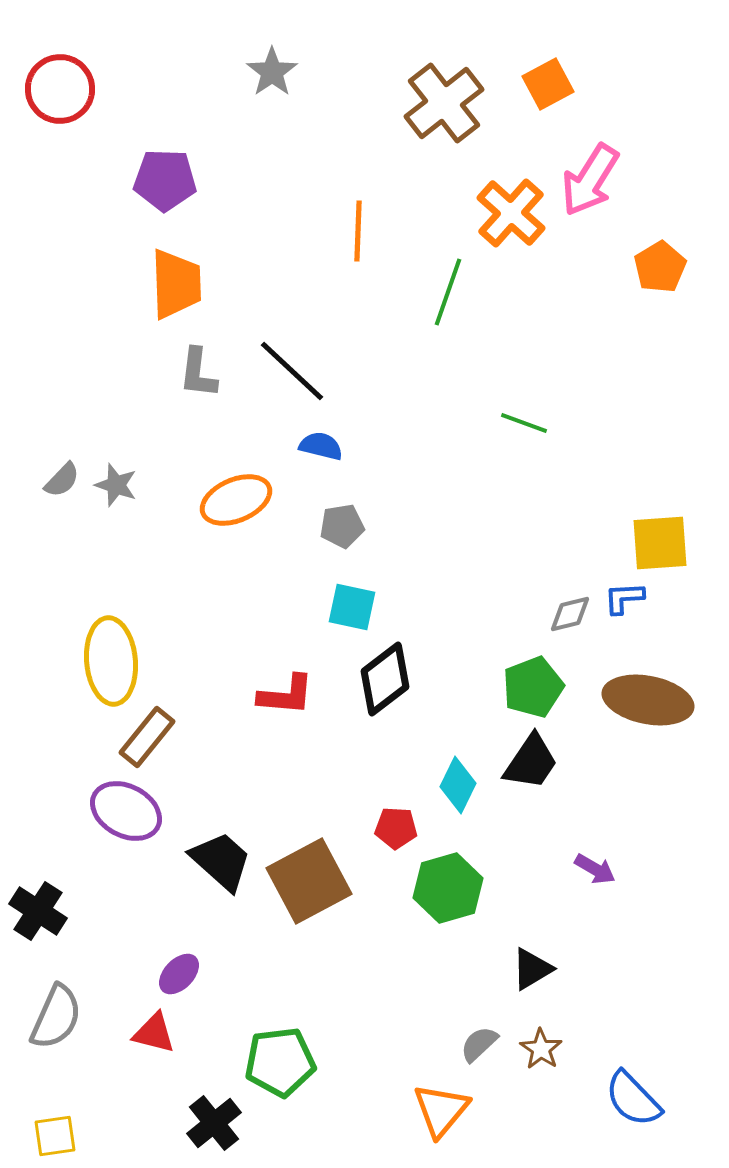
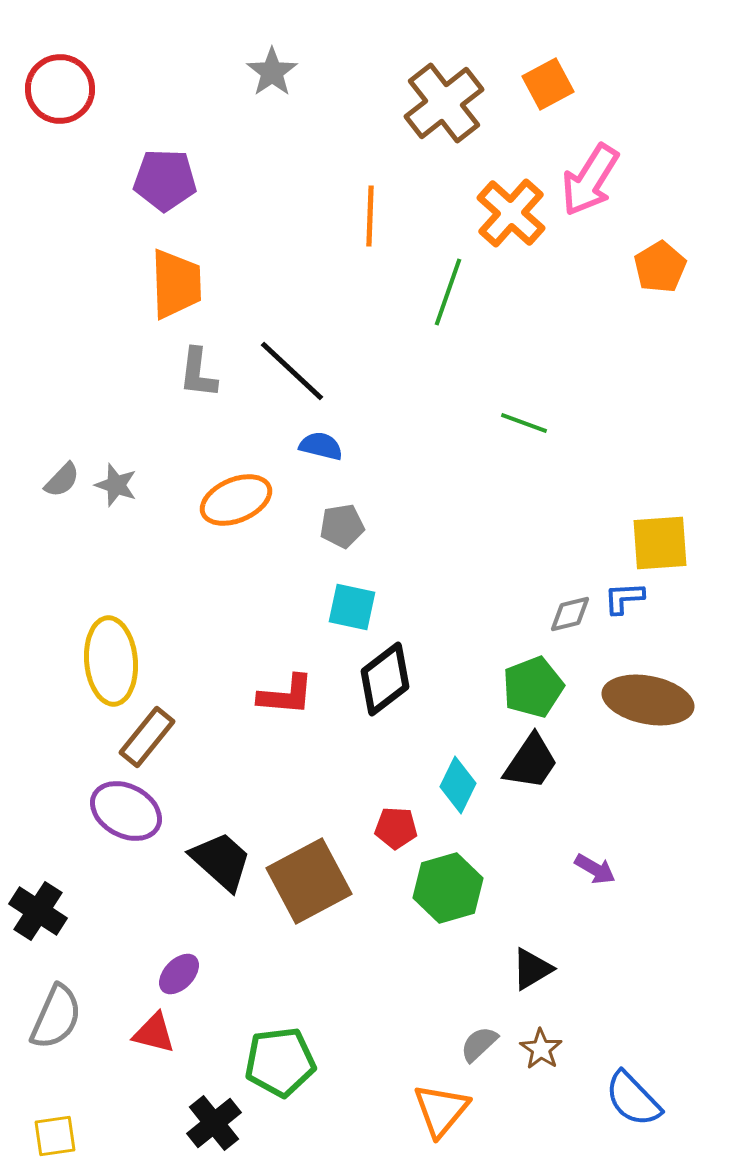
orange line at (358, 231): moved 12 px right, 15 px up
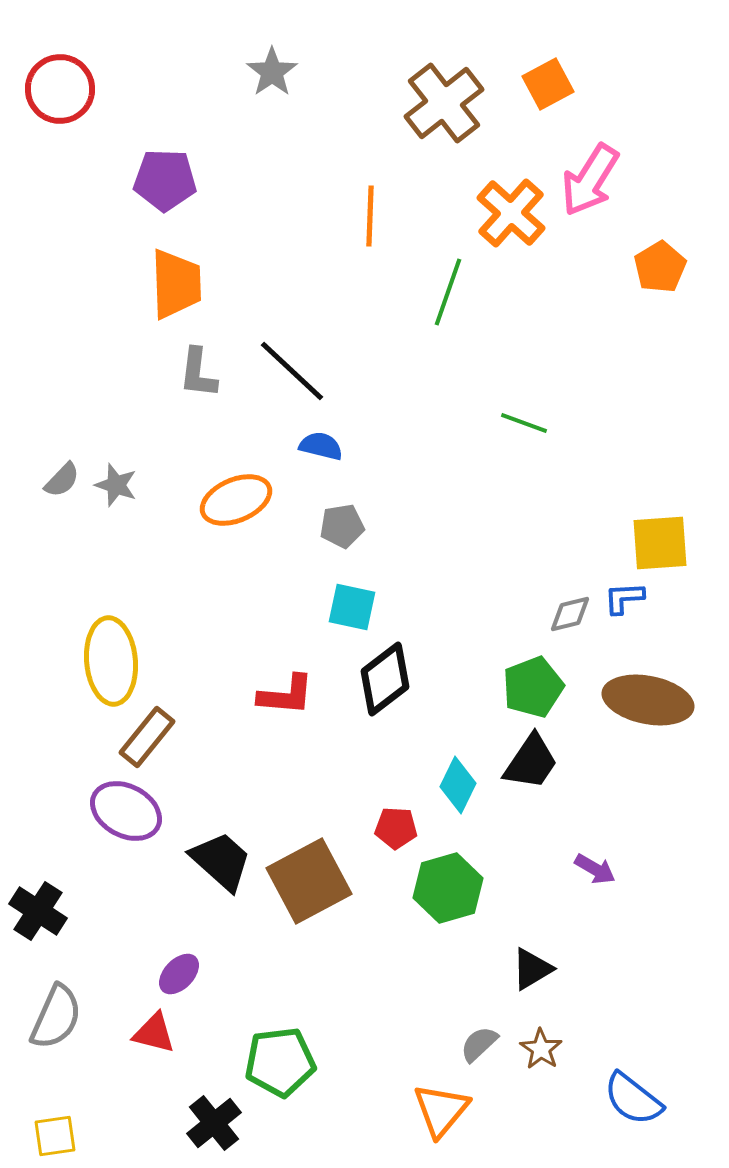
blue semicircle at (633, 1099): rotated 8 degrees counterclockwise
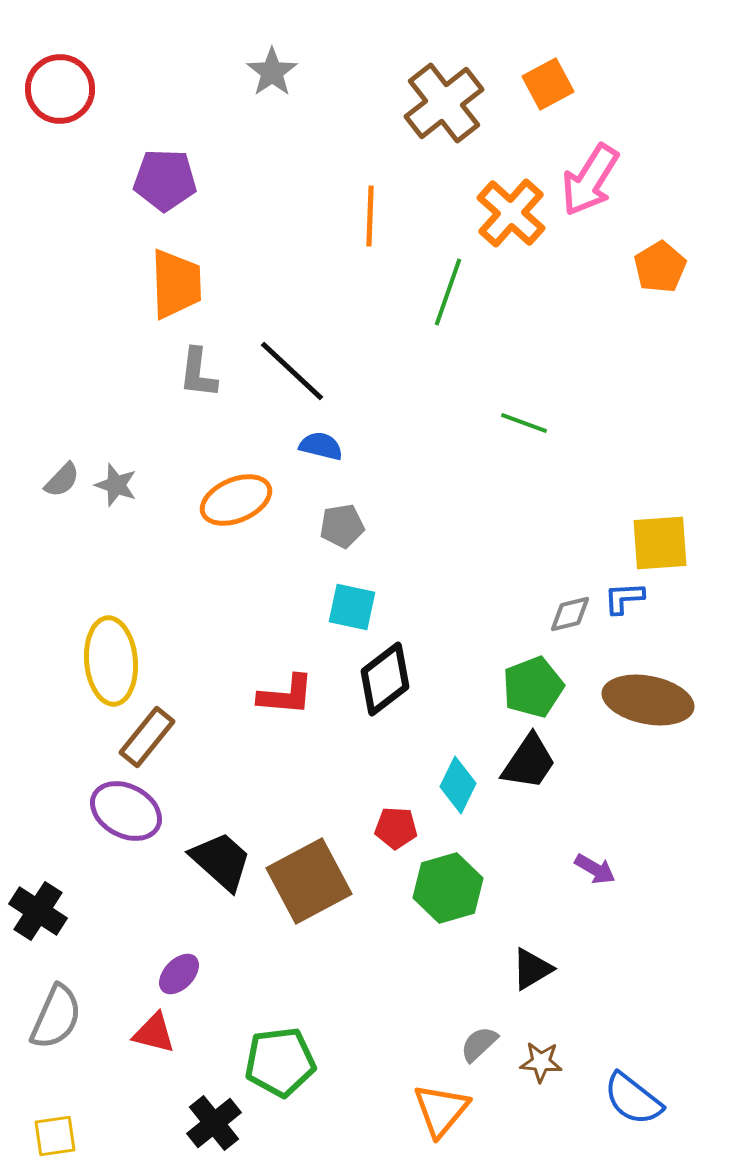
black trapezoid at (531, 762): moved 2 px left
brown star at (541, 1049): moved 13 px down; rotated 30 degrees counterclockwise
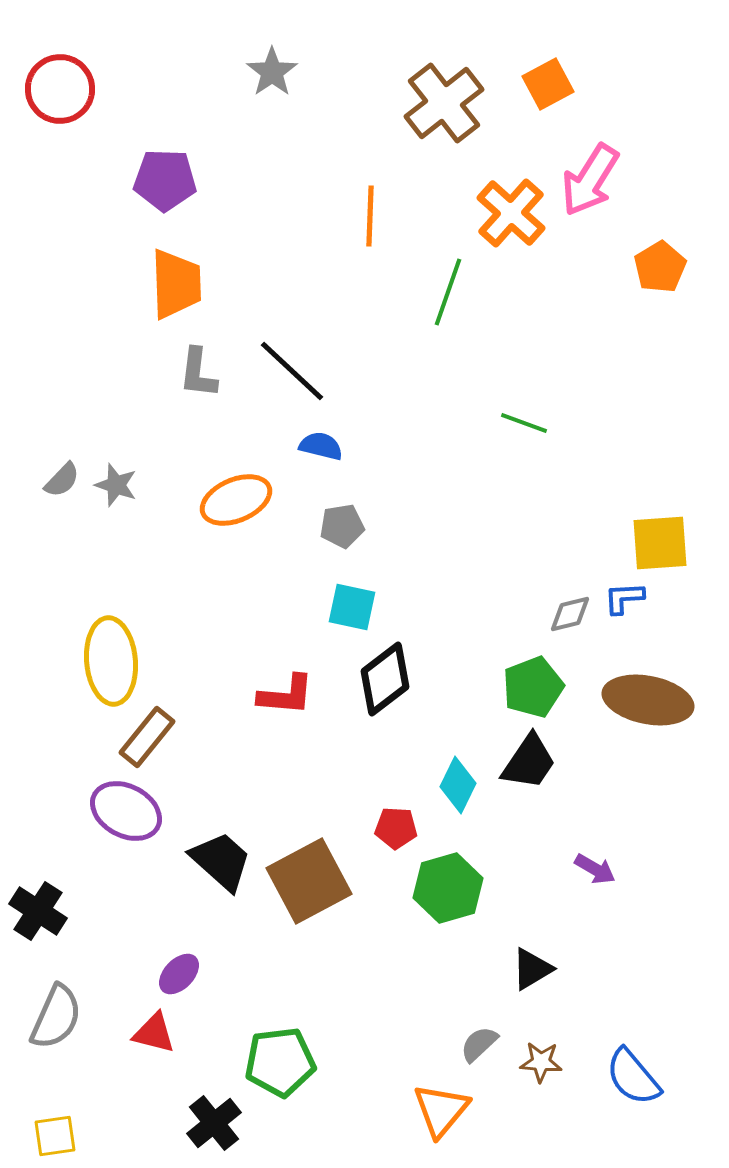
blue semicircle at (633, 1099): moved 22 px up; rotated 12 degrees clockwise
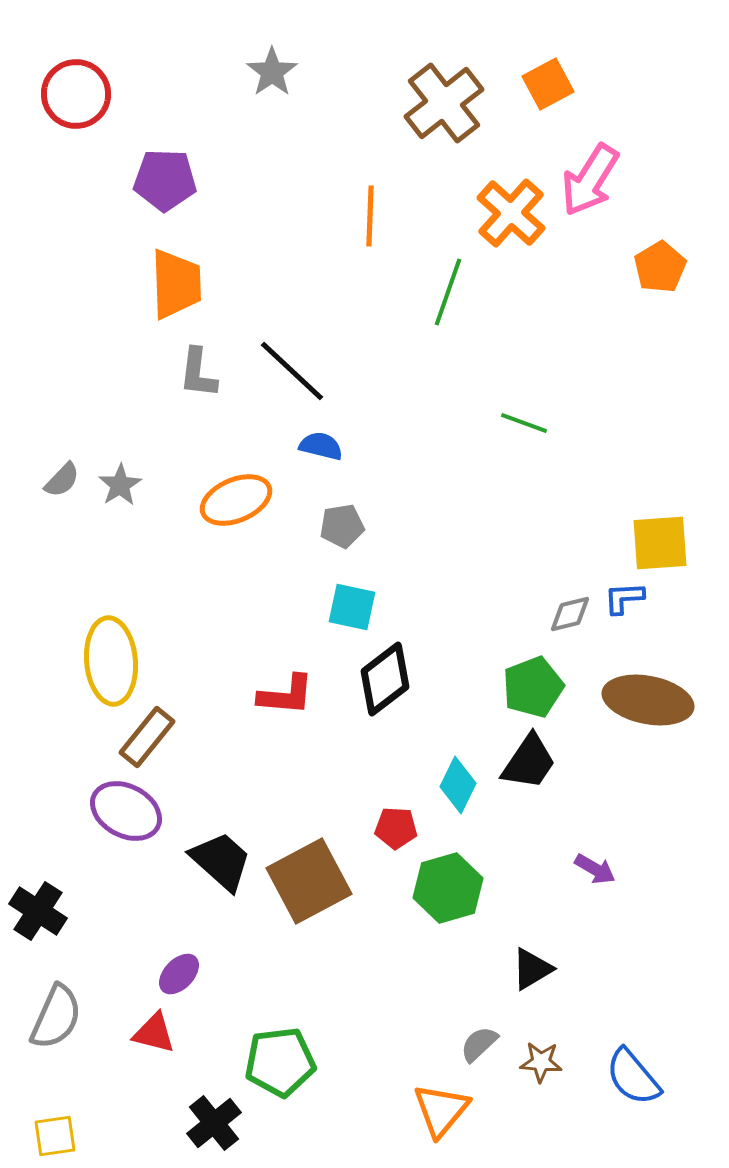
red circle at (60, 89): moved 16 px right, 5 px down
gray star at (116, 485): moved 4 px right; rotated 21 degrees clockwise
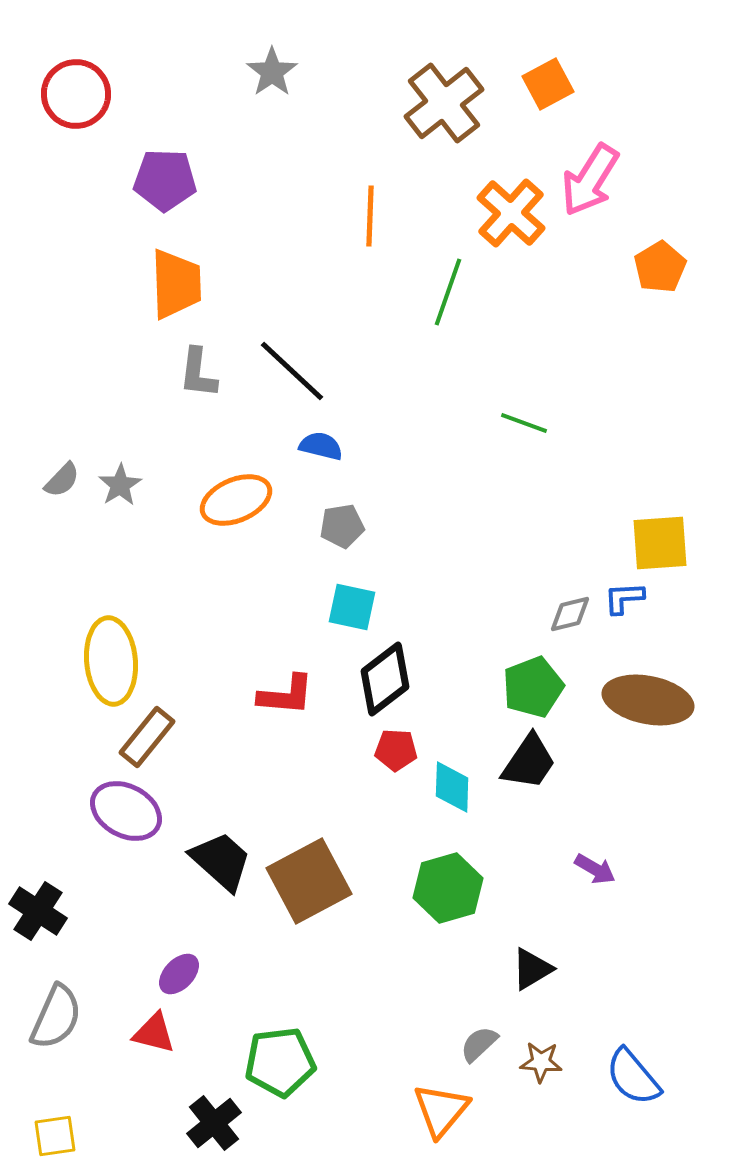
cyan diamond at (458, 785): moved 6 px left, 2 px down; rotated 24 degrees counterclockwise
red pentagon at (396, 828): moved 78 px up
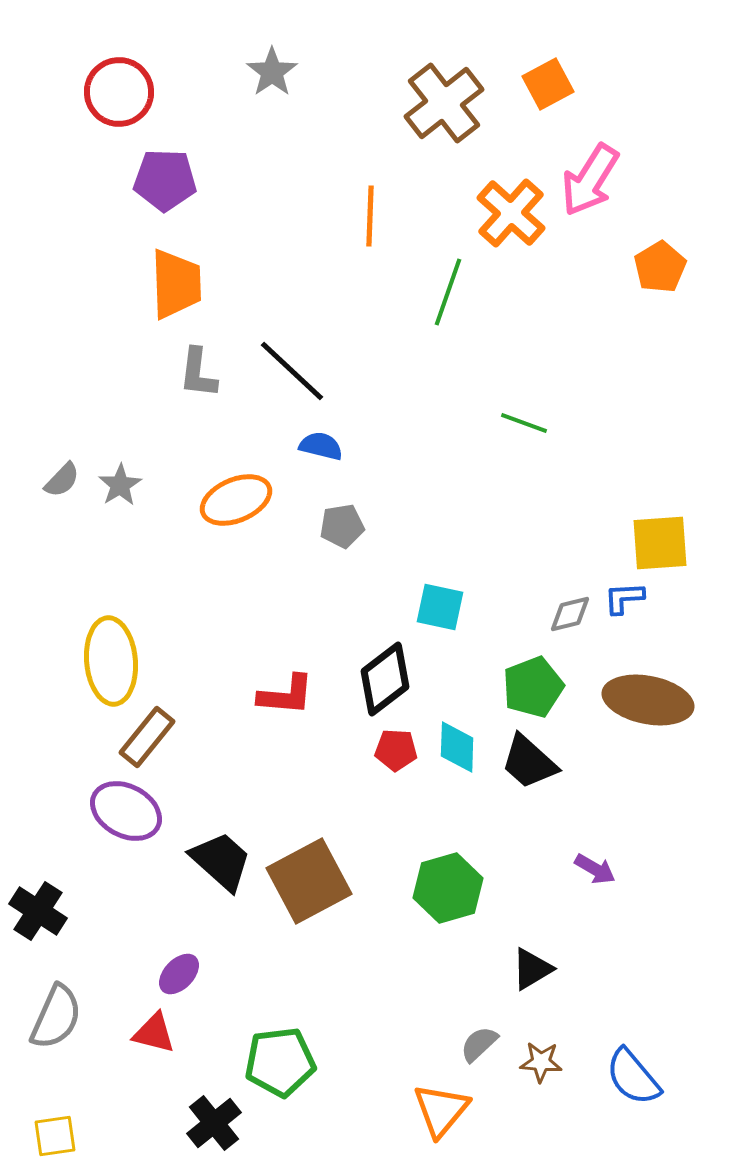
red circle at (76, 94): moved 43 px right, 2 px up
cyan square at (352, 607): moved 88 px right
black trapezoid at (529, 762): rotated 98 degrees clockwise
cyan diamond at (452, 787): moved 5 px right, 40 px up
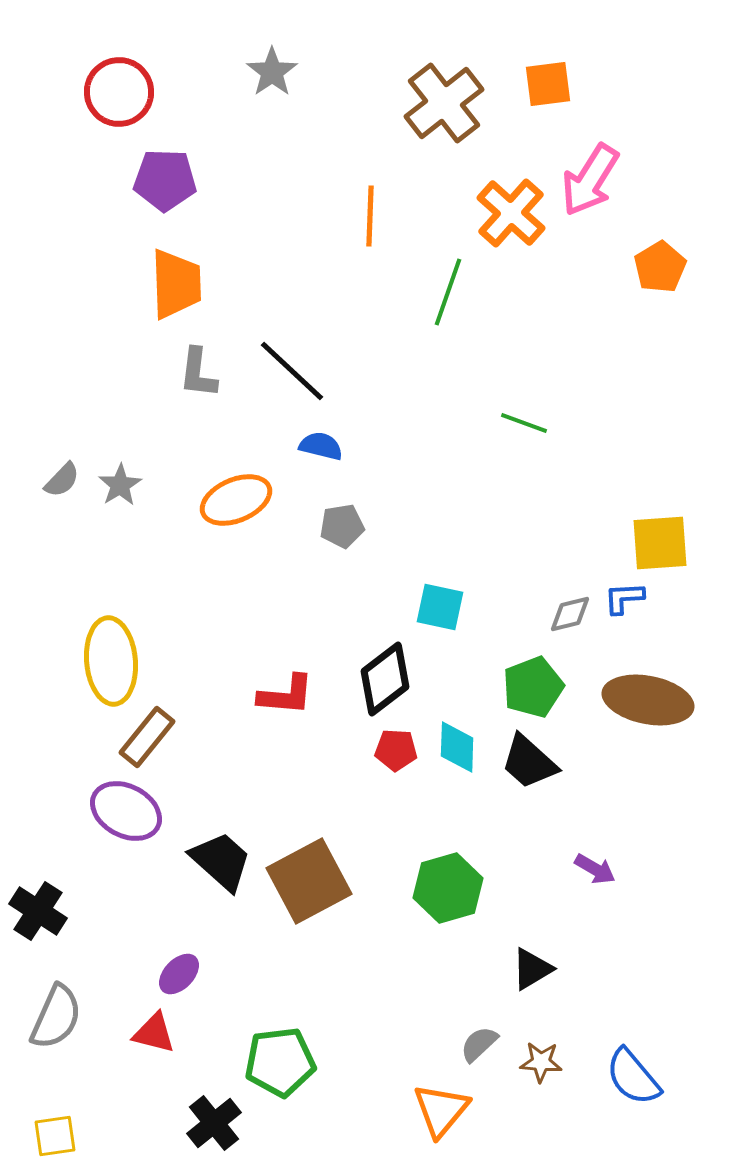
orange square at (548, 84): rotated 21 degrees clockwise
